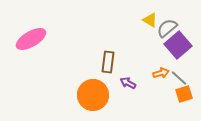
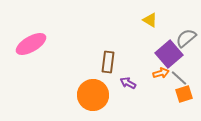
gray semicircle: moved 19 px right, 10 px down
pink ellipse: moved 5 px down
purple square: moved 9 px left, 9 px down
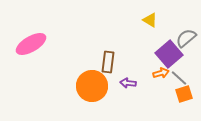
purple arrow: rotated 21 degrees counterclockwise
orange circle: moved 1 px left, 9 px up
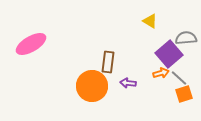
yellow triangle: moved 1 px down
gray semicircle: rotated 35 degrees clockwise
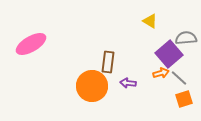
orange square: moved 5 px down
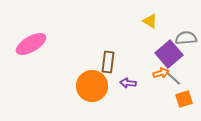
gray line: moved 6 px left
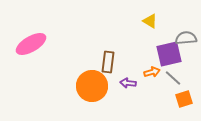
purple square: rotated 28 degrees clockwise
orange arrow: moved 9 px left, 1 px up
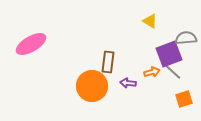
purple square: rotated 8 degrees counterclockwise
gray line: moved 6 px up
